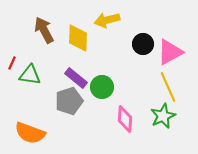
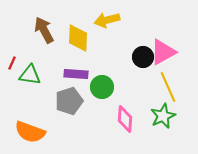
black circle: moved 13 px down
pink triangle: moved 7 px left
purple rectangle: moved 4 px up; rotated 35 degrees counterclockwise
orange semicircle: moved 1 px up
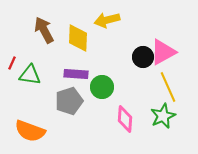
orange semicircle: moved 1 px up
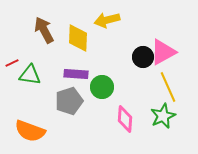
red line: rotated 40 degrees clockwise
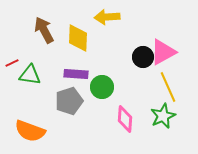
yellow arrow: moved 3 px up; rotated 10 degrees clockwise
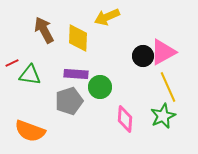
yellow arrow: rotated 20 degrees counterclockwise
black circle: moved 1 px up
green circle: moved 2 px left
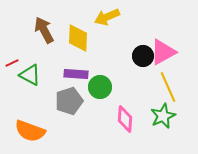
green triangle: rotated 20 degrees clockwise
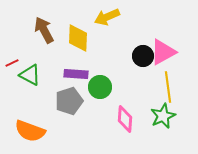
yellow line: rotated 16 degrees clockwise
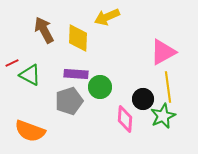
black circle: moved 43 px down
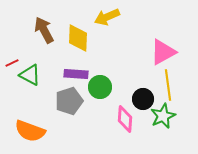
yellow line: moved 2 px up
